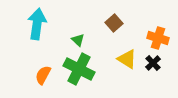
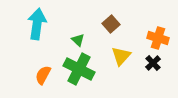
brown square: moved 3 px left, 1 px down
yellow triangle: moved 6 px left, 3 px up; rotated 40 degrees clockwise
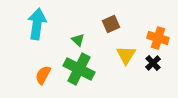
brown square: rotated 18 degrees clockwise
yellow triangle: moved 5 px right, 1 px up; rotated 10 degrees counterclockwise
